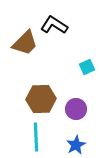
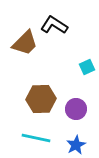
cyan line: moved 1 px down; rotated 76 degrees counterclockwise
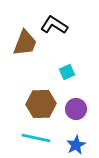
brown trapezoid: rotated 24 degrees counterclockwise
cyan square: moved 20 px left, 5 px down
brown hexagon: moved 5 px down
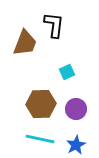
black L-shape: rotated 64 degrees clockwise
cyan line: moved 4 px right, 1 px down
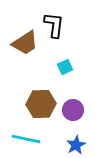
brown trapezoid: rotated 36 degrees clockwise
cyan square: moved 2 px left, 5 px up
purple circle: moved 3 px left, 1 px down
cyan line: moved 14 px left
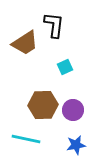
brown hexagon: moved 2 px right, 1 px down
blue star: rotated 18 degrees clockwise
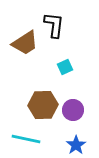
blue star: rotated 24 degrees counterclockwise
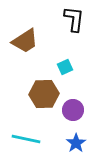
black L-shape: moved 20 px right, 6 px up
brown trapezoid: moved 2 px up
brown hexagon: moved 1 px right, 11 px up
blue star: moved 2 px up
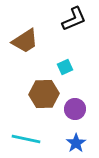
black L-shape: rotated 60 degrees clockwise
purple circle: moved 2 px right, 1 px up
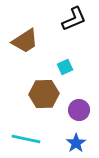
purple circle: moved 4 px right, 1 px down
